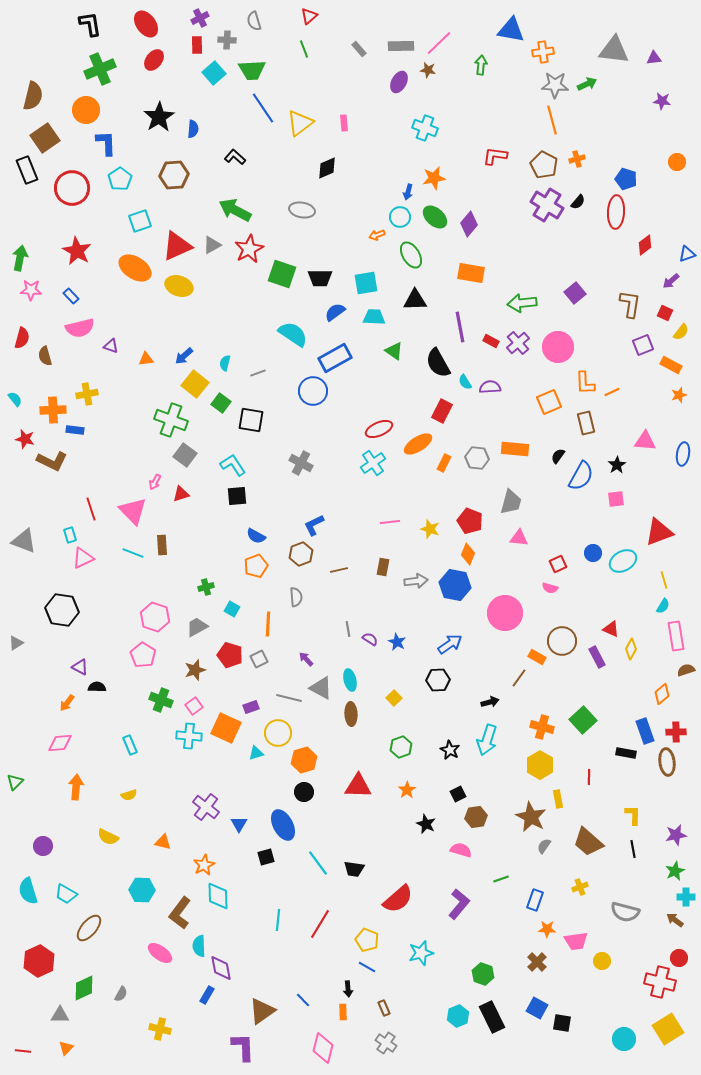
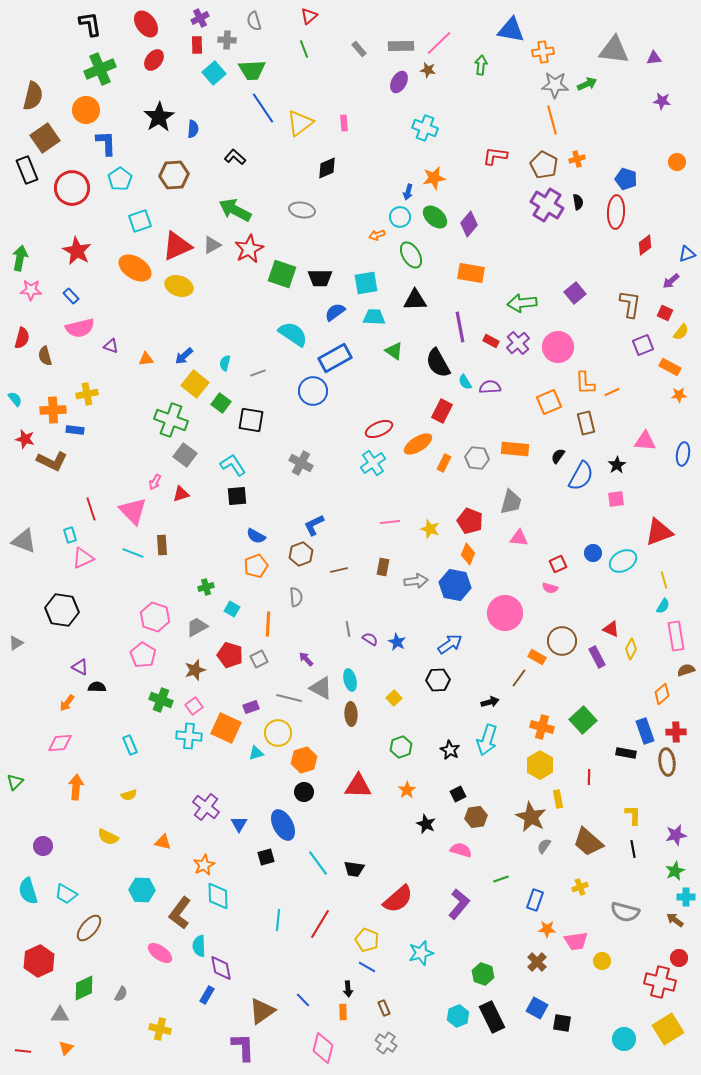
black semicircle at (578, 202): rotated 49 degrees counterclockwise
orange rectangle at (671, 365): moved 1 px left, 2 px down
orange star at (679, 395): rotated 14 degrees clockwise
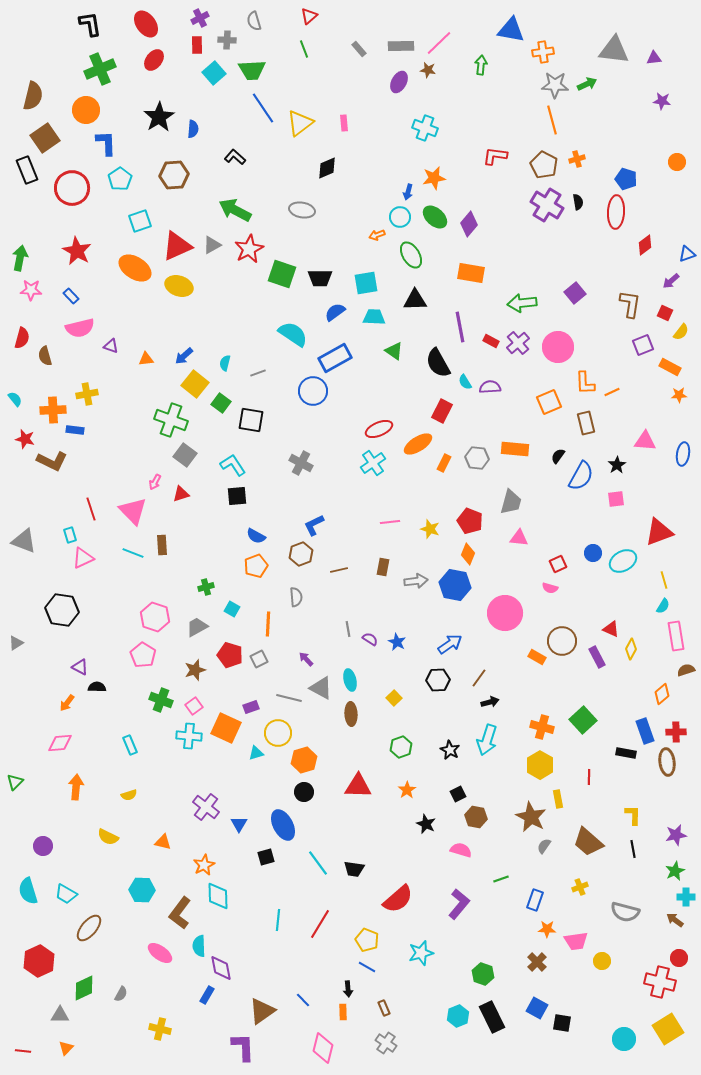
brown line at (519, 678): moved 40 px left
brown hexagon at (476, 817): rotated 20 degrees clockwise
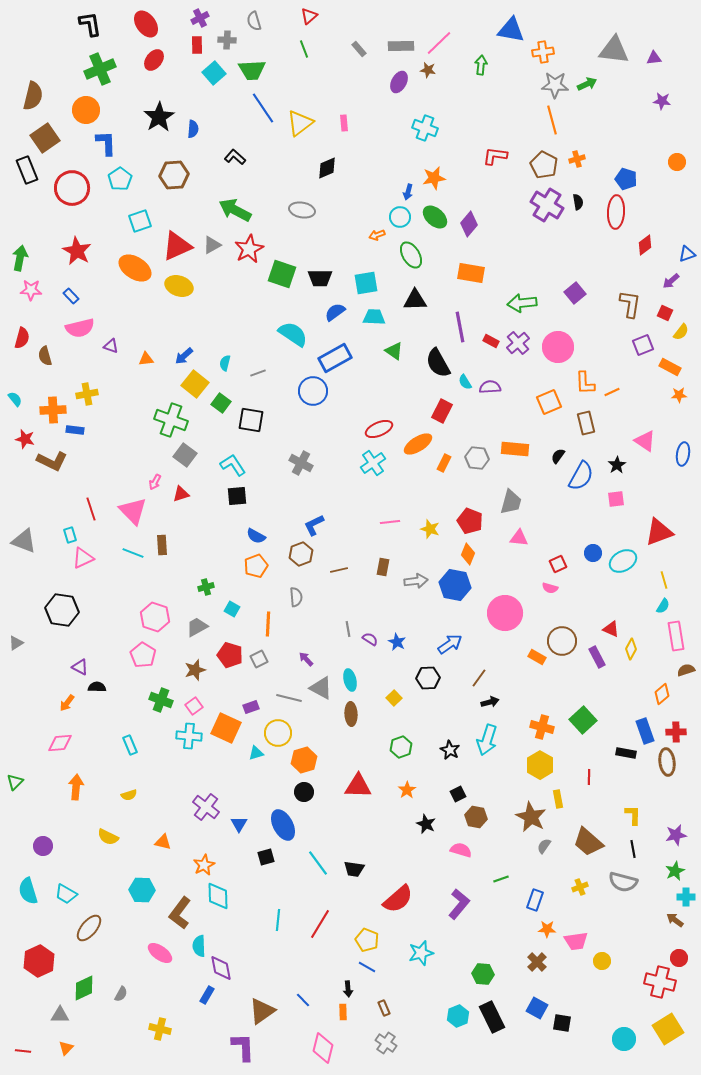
pink triangle at (645, 441): rotated 30 degrees clockwise
black hexagon at (438, 680): moved 10 px left, 2 px up
gray semicircle at (625, 912): moved 2 px left, 30 px up
green hexagon at (483, 974): rotated 15 degrees counterclockwise
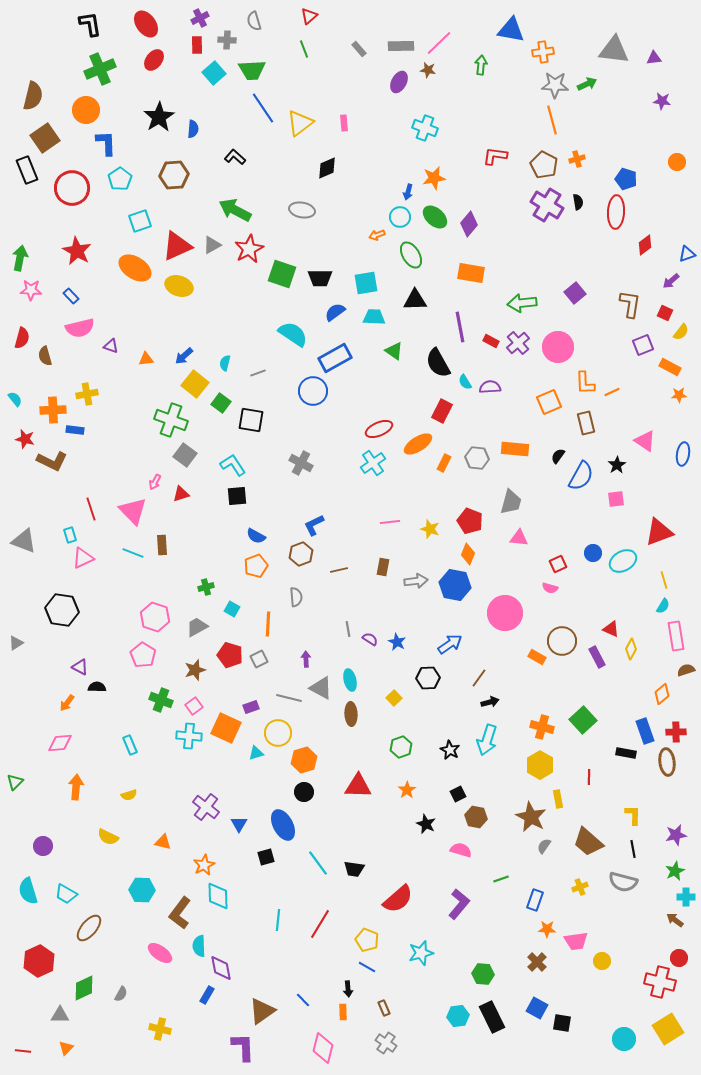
purple arrow at (306, 659): rotated 42 degrees clockwise
cyan hexagon at (458, 1016): rotated 15 degrees clockwise
